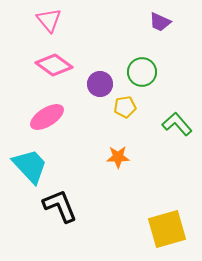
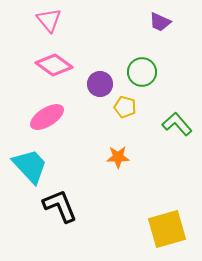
yellow pentagon: rotated 25 degrees clockwise
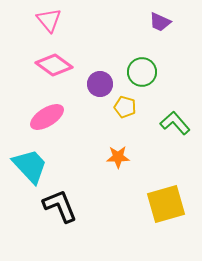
green L-shape: moved 2 px left, 1 px up
yellow square: moved 1 px left, 25 px up
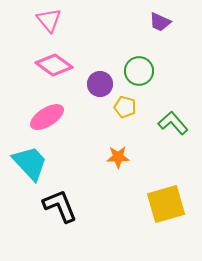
green circle: moved 3 px left, 1 px up
green L-shape: moved 2 px left
cyan trapezoid: moved 3 px up
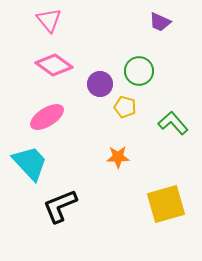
black L-shape: rotated 90 degrees counterclockwise
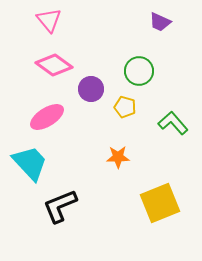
purple circle: moved 9 px left, 5 px down
yellow square: moved 6 px left, 1 px up; rotated 6 degrees counterclockwise
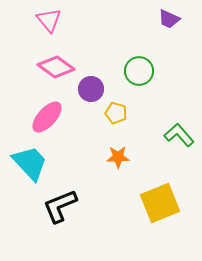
purple trapezoid: moved 9 px right, 3 px up
pink diamond: moved 2 px right, 2 px down
yellow pentagon: moved 9 px left, 6 px down
pink ellipse: rotated 16 degrees counterclockwise
green L-shape: moved 6 px right, 12 px down
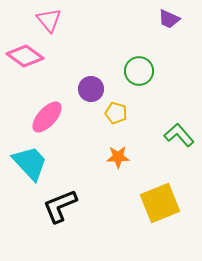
pink diamond: moved 31 px left, 11 px up
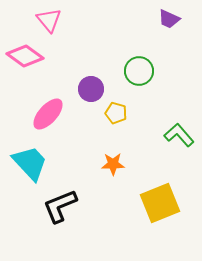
pink ellipse: moved 1 px right, 3 px up
orange star: moved 5 px left, 7 px down
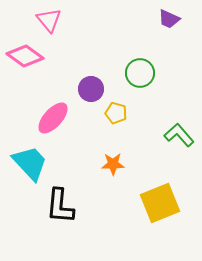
green circle: moved 1 px right, 2 px down
pink ellipse: moved 5 px right, 4 px down
black L-shape: rotated 63 degrees counterclockwise
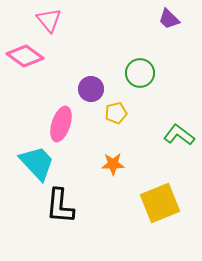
purple trapezoid: rotated 20 degrees clockwise
yellow pentagon: rotated 30 degrees counterclockwise
pink ellipse: moved 8 px right, 6 px down; rotated 24 degrees counterclockwise
green L-shape: rotated 12 degrees counterclockwise
cyan trapezoid: moved 7 px right
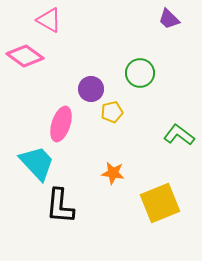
pink triangle: rotated 20 degrees counterclockwise
yellow pentagon: moved 4 px left, 1 px up
orange star: moved 9 px down; rotated 10 degrees clockwise
